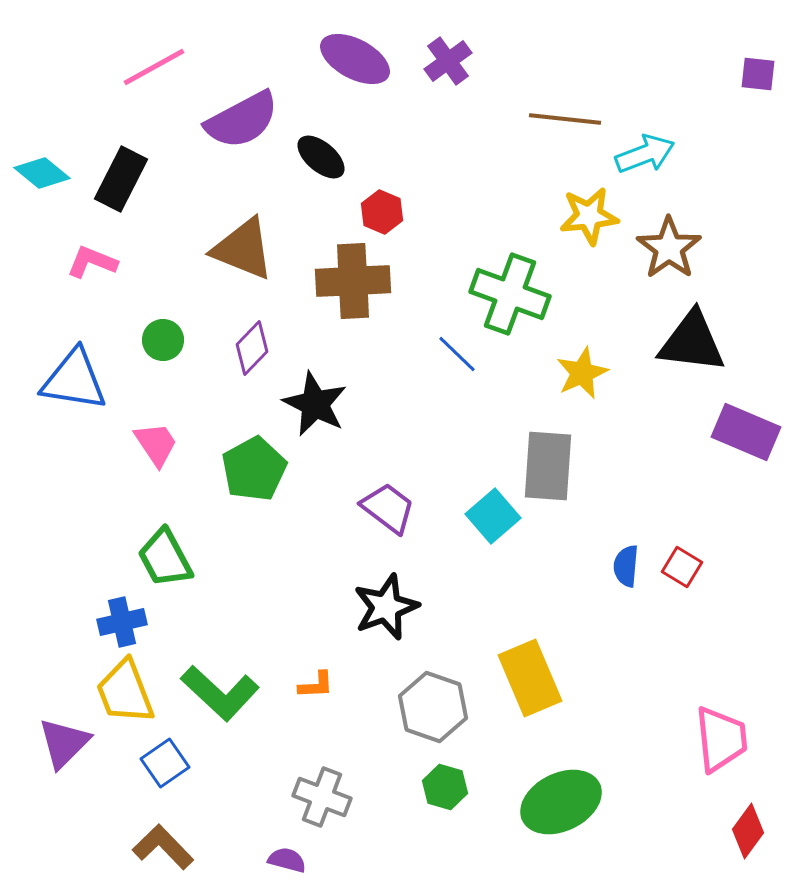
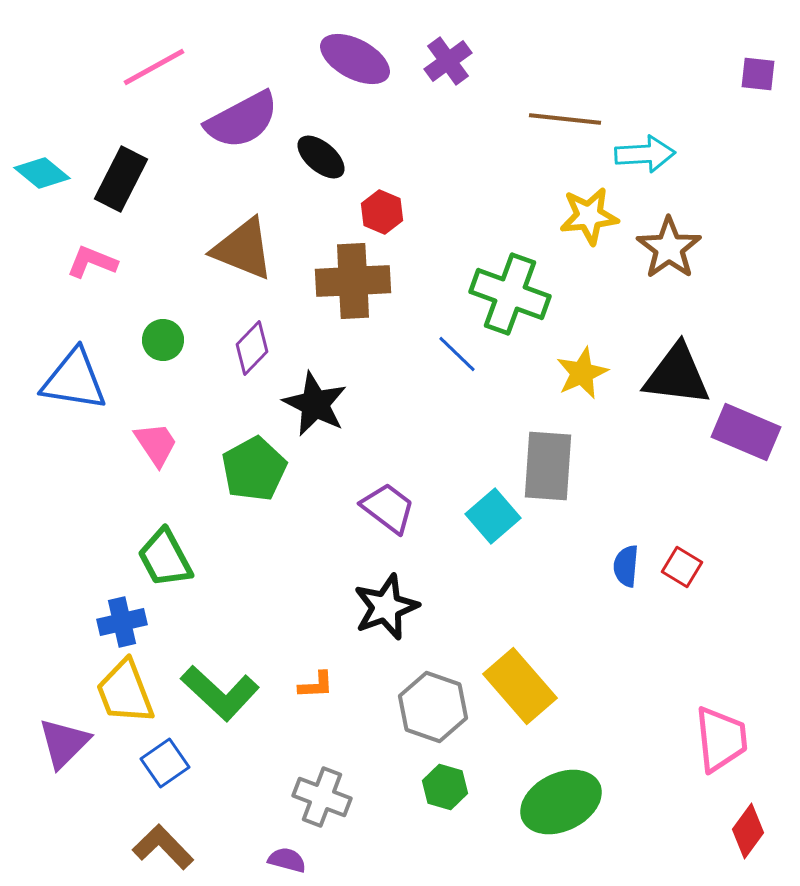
cyan arrow at (645, 154): rotated 18 degrees clockwise
black triangle at (692, 342): moved 15 px left, 33 px down
yellow rectangle at (530, 678): moved 10 px left, 8 px down; rotated 18 degrees counterclockwise
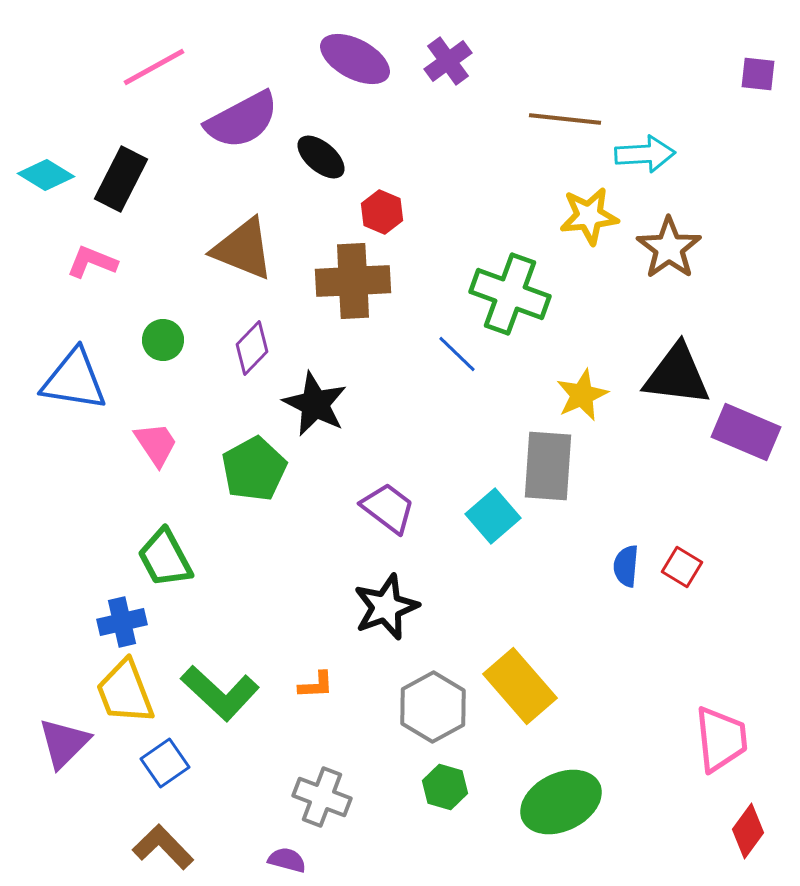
cyan diamond at (42, 173): moved 4 px right, 2 px down; rotated 8 degrees counterclockwise
yellow star at (582, 373): moved 22 px down
gray hexagon at (433, 707): rotated 12 degrees clockwise
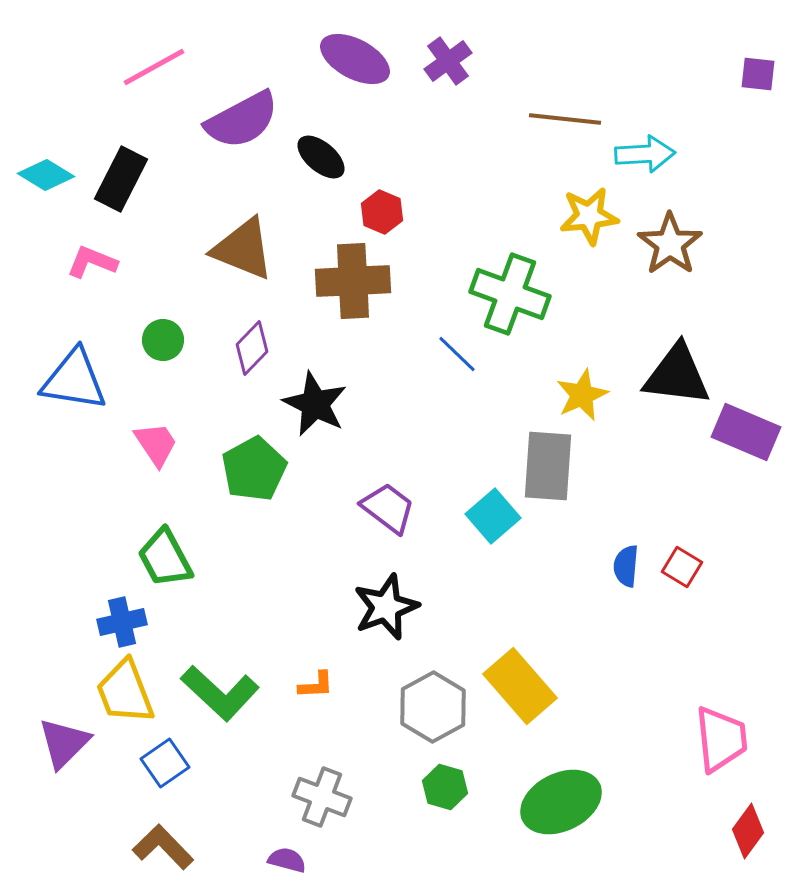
brown star at (669, 248): moved 1 px right, 4 px up
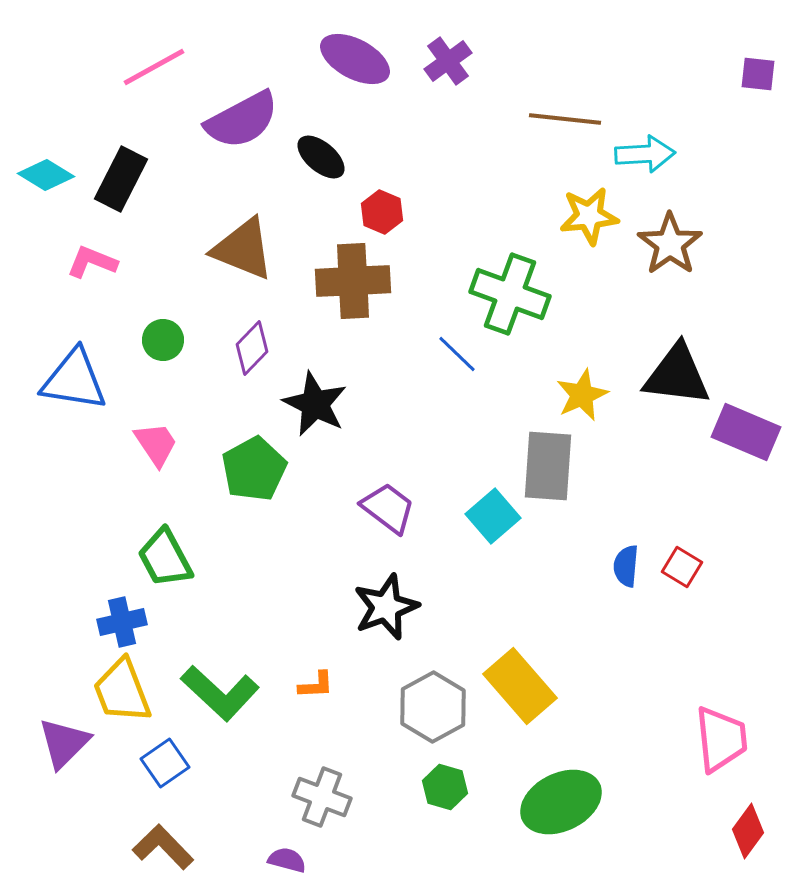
yellow trapezoid at (125, 692): moved 3 px left, 1 px up
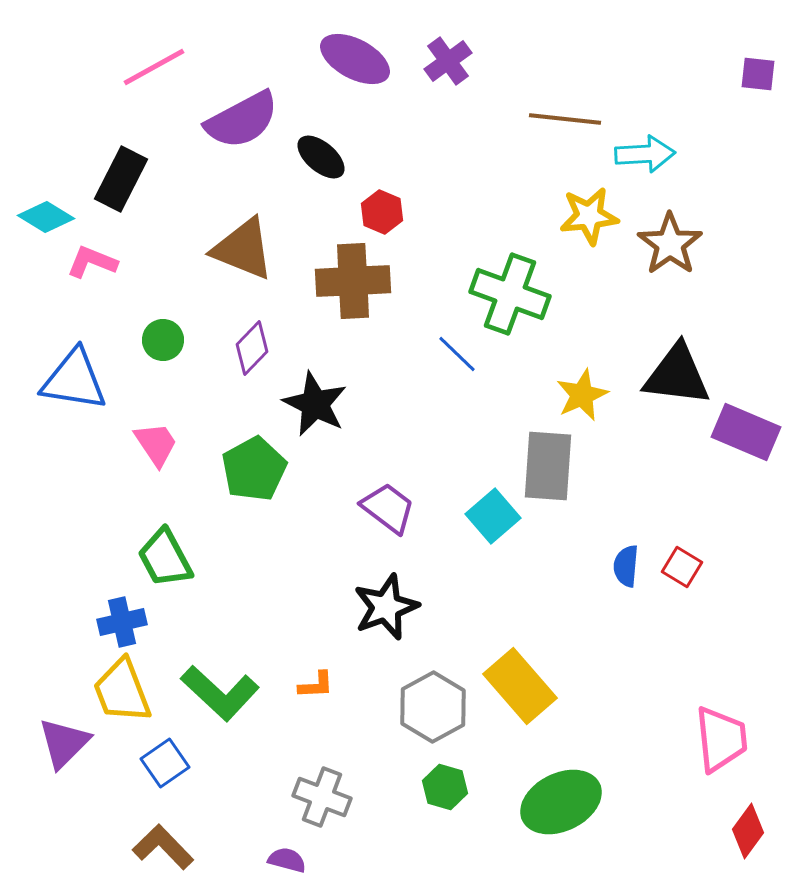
cyan diamond at (46, 175): moved 42 px down
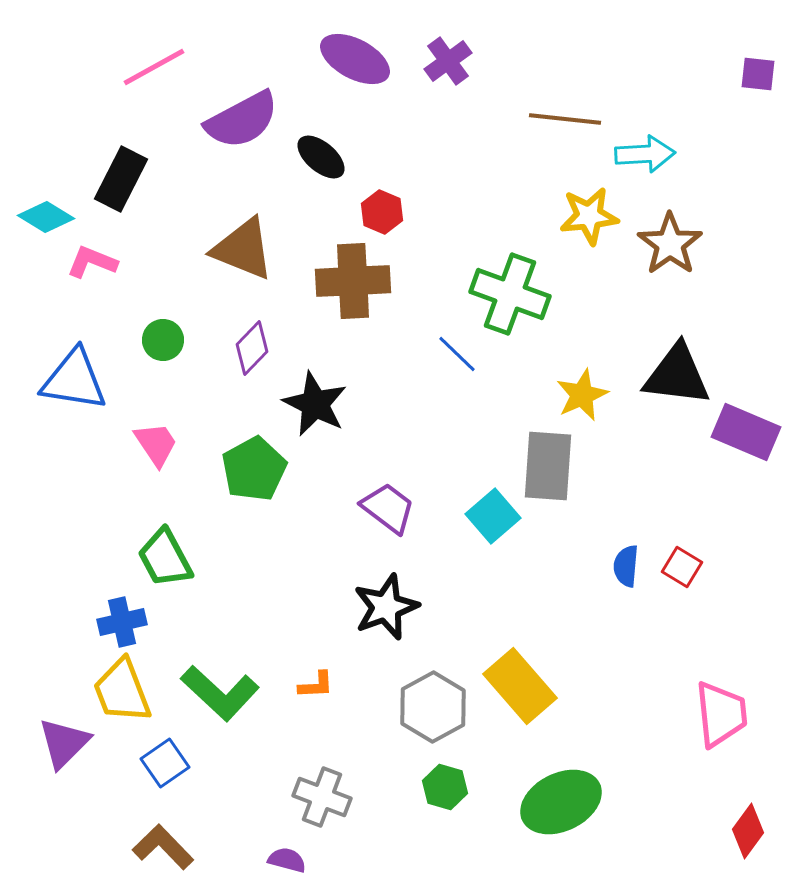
pink trapezoid at (721, 739): moved 25 px up
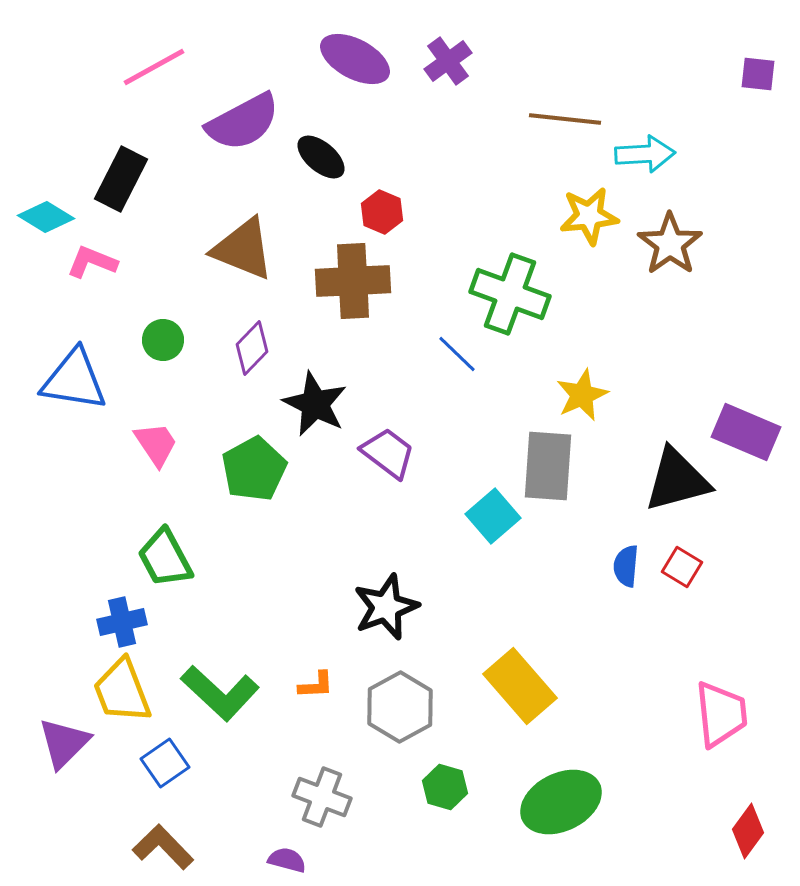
purple semicircle at (242, 120): moved 1 px right, 2 px down
black triangle at (677, 375): moved 105 px down; rotated 22 degrees counterclockwise
purple trapezoid at (388, 508): moved 55 px up
gray hexagon at (433, 707): moved 33 px left
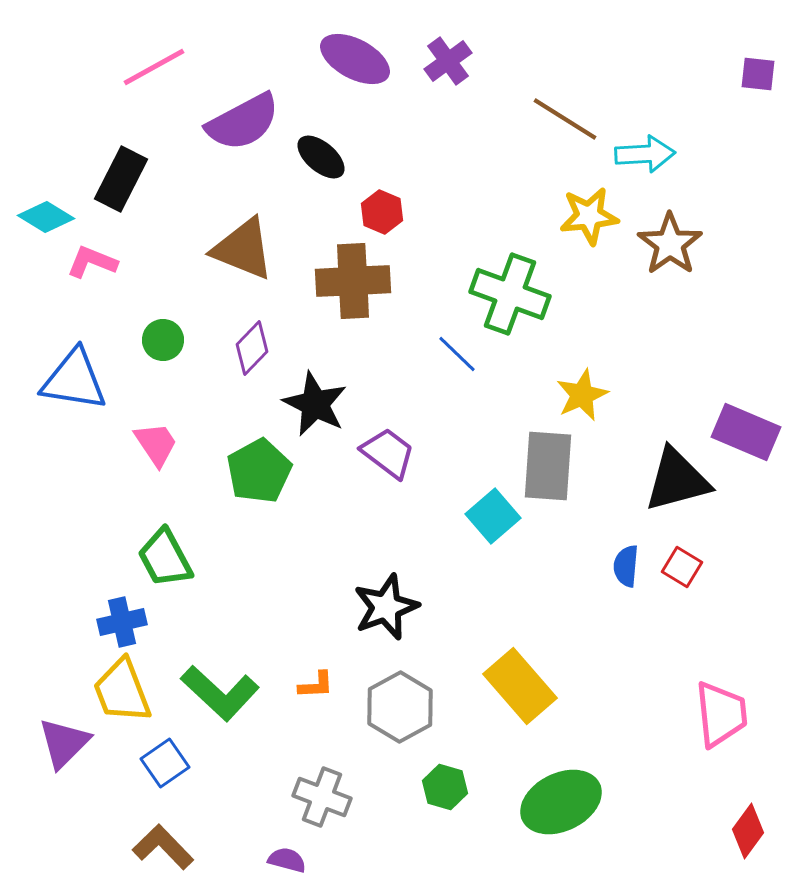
brown line at (565, 119): rotated 26 degrees clockwise
green pentagon at (254, 469): moved 5 px right, 2 px down
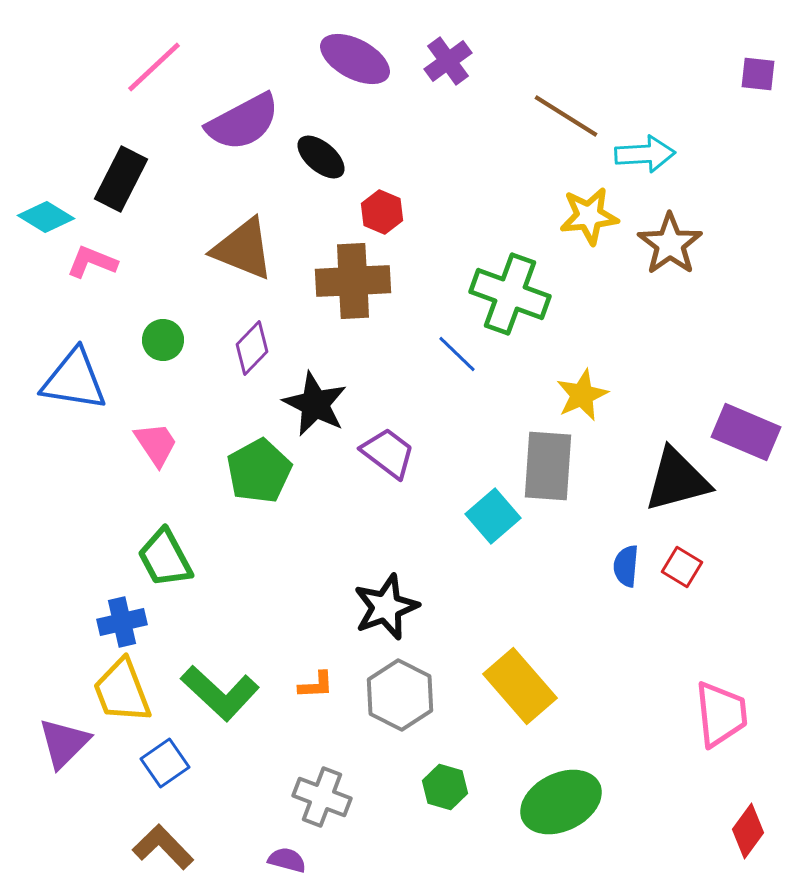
pink line at (154, 67): rotated 14 degrees counterclockwise
brown line at (565, 119): moved 1 px right, 3 px up
gray hexagon at (400, 707): moved 12 px up; rotated 4 degrees counterclockwise
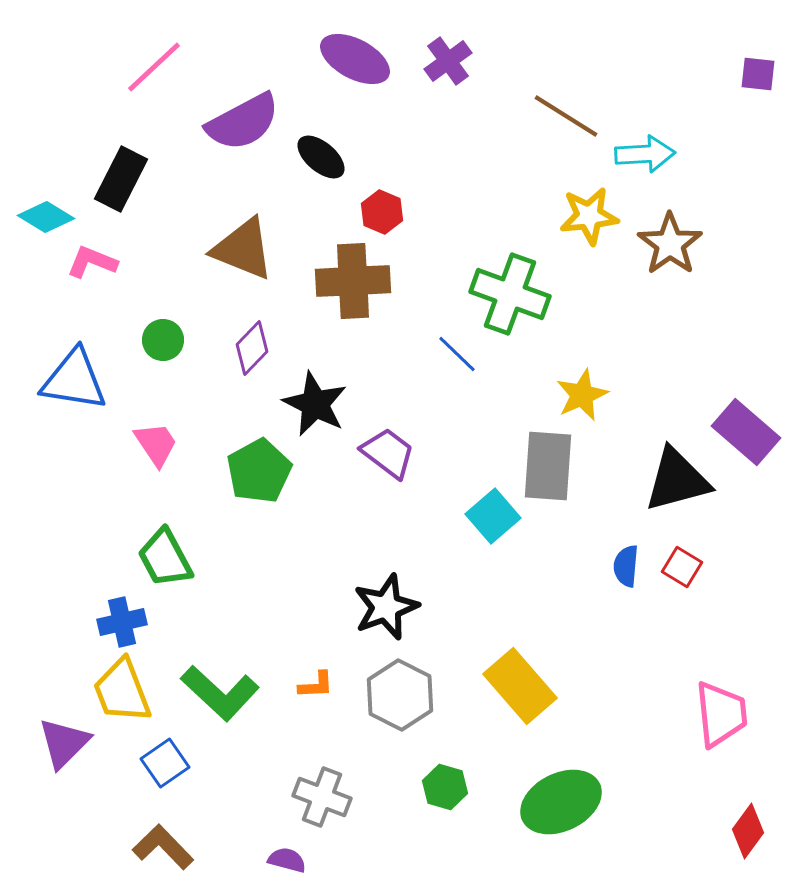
purple rectangle at (746, 432): rotated 18 degrees clockwise
